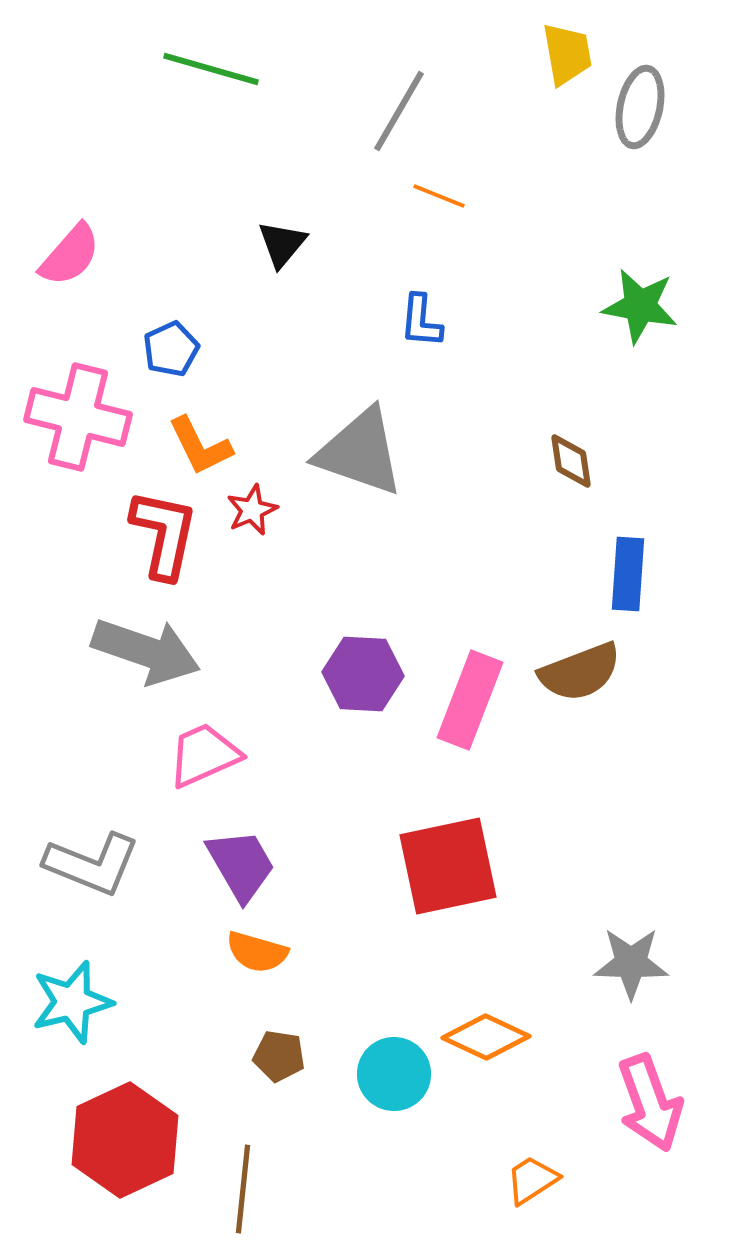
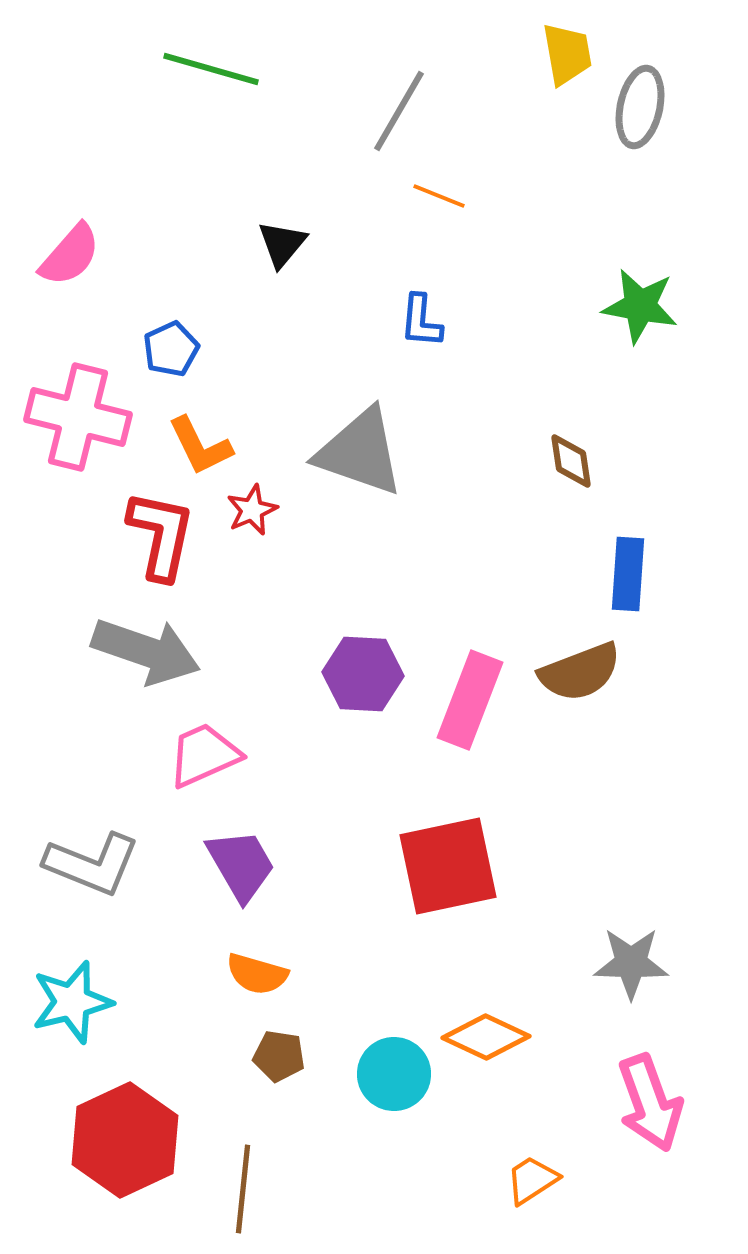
red L-shape: moved 3 px left, 1 px down
orange semicircle: moved 22 px down
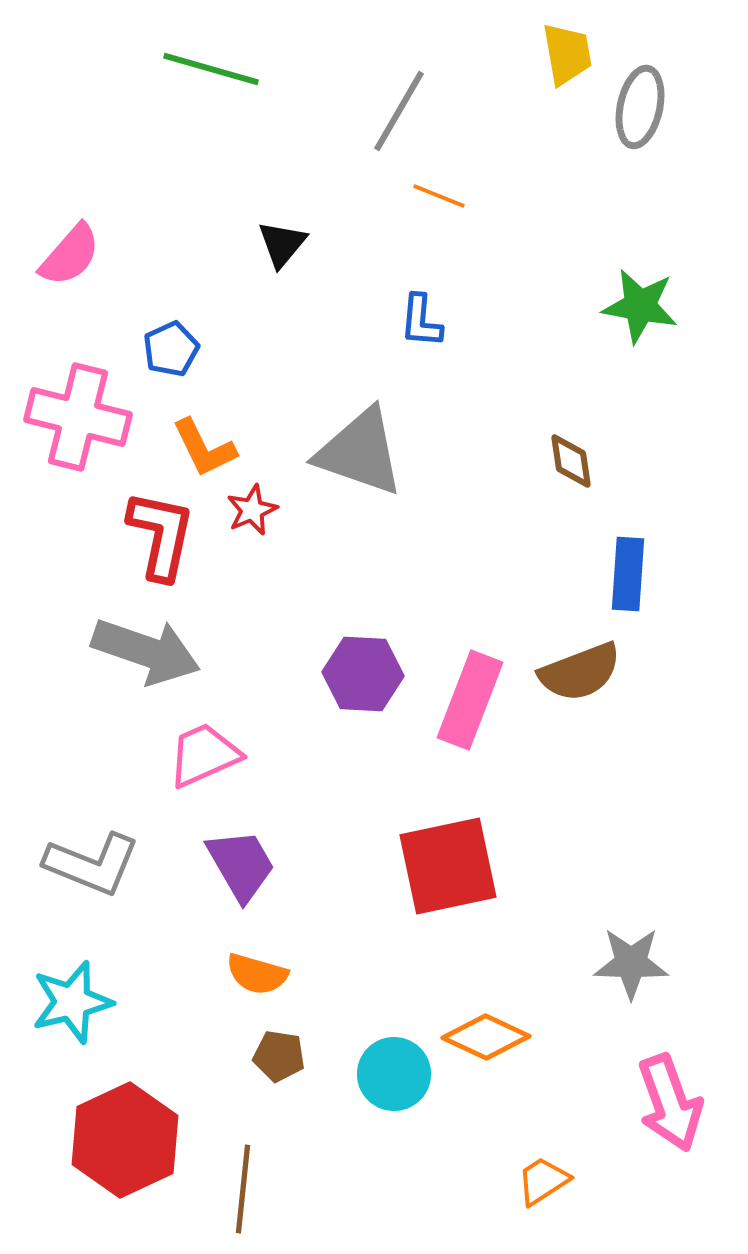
orange L-shape: moved 4 px right, 2 px down
pink arrow: moved 20 px right
orange trapezoid: moved 11 px right, 1 px down
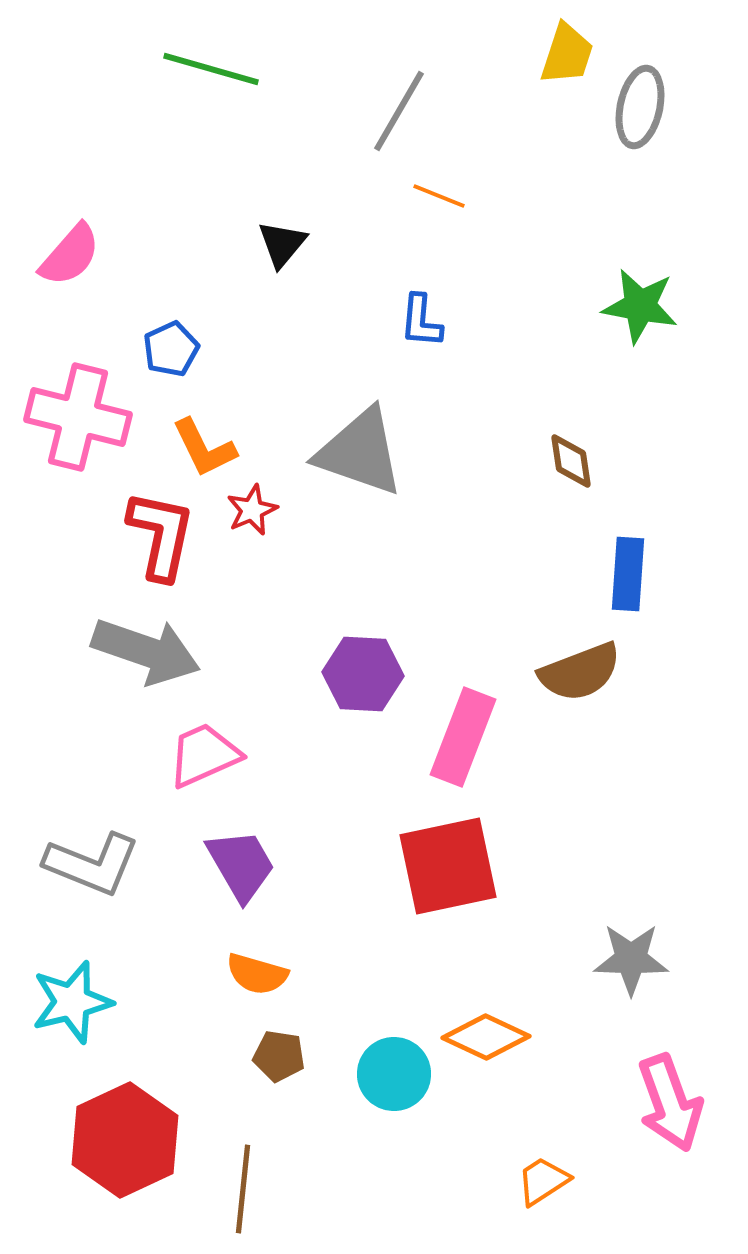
yellow trapezoid: rotated 28 degrees clockwise
pink rectangle: moved 7 px left, 37 px down
gray star: moved 4 px up
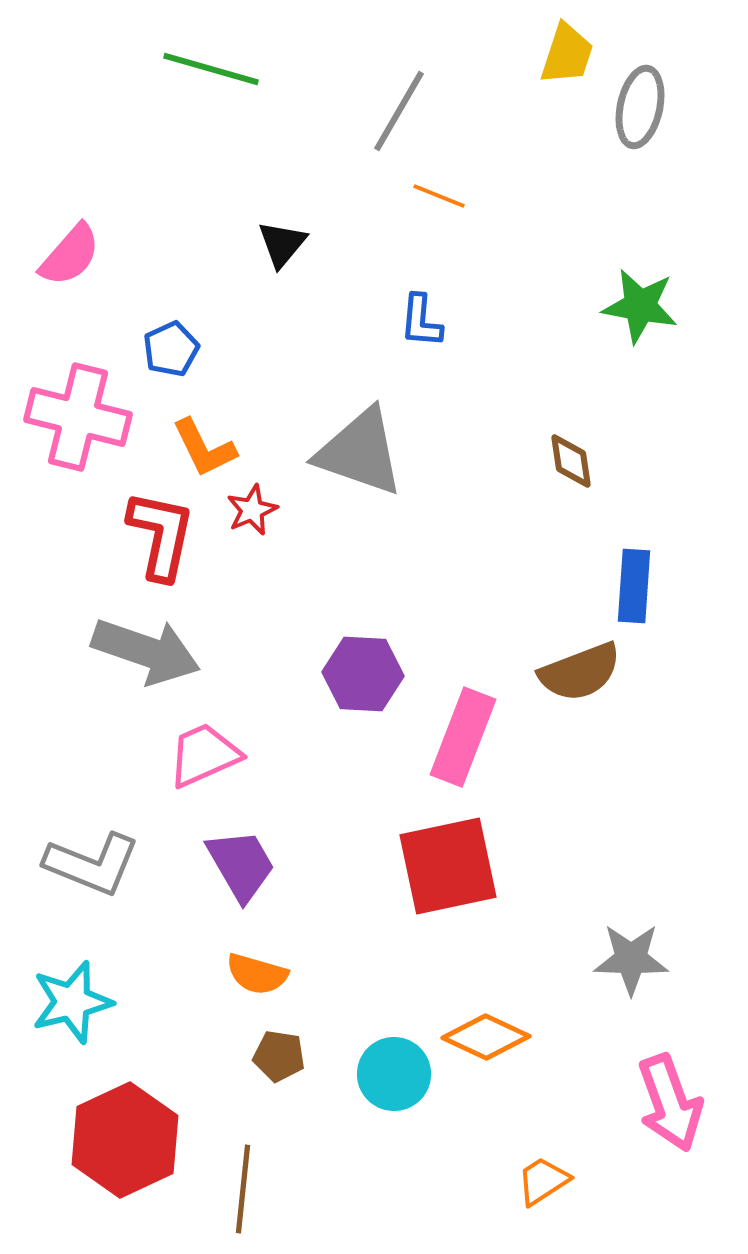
blue rectangle: moved 6 px right, 12 px down
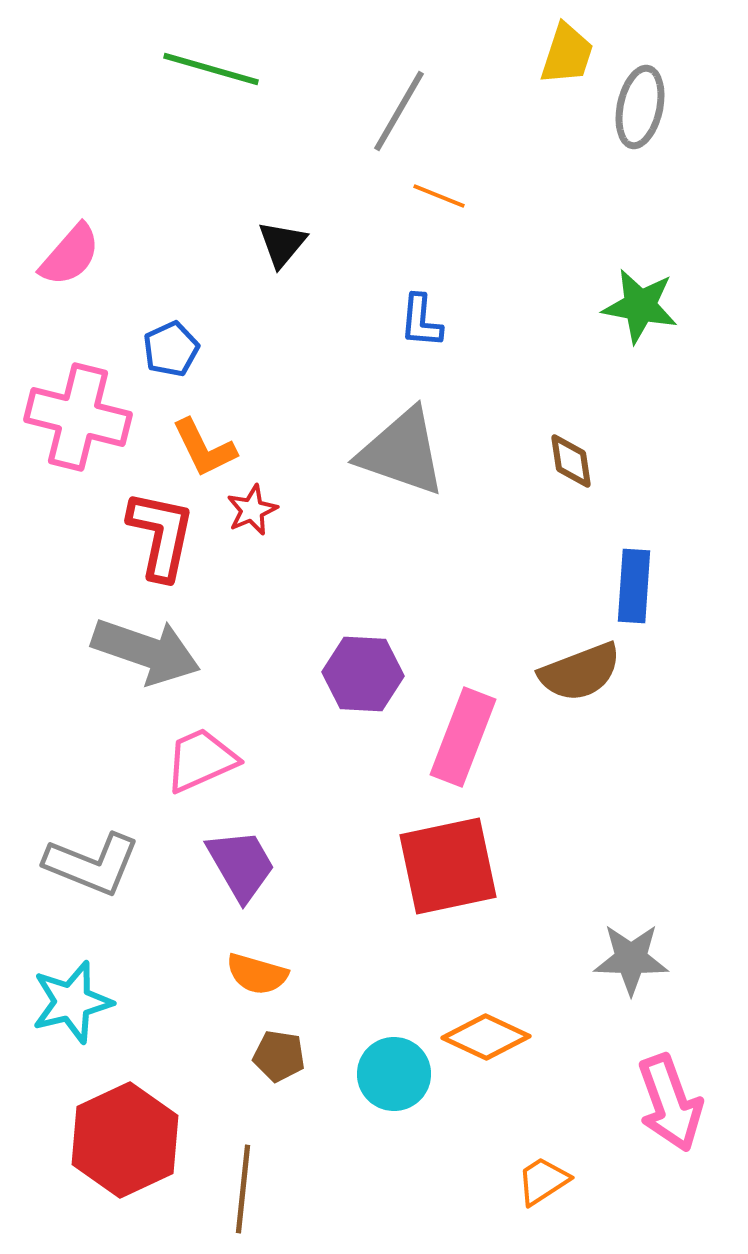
gray triangle: moved 42 px right
pink trapezoid: moved 3 px left, 5 px down
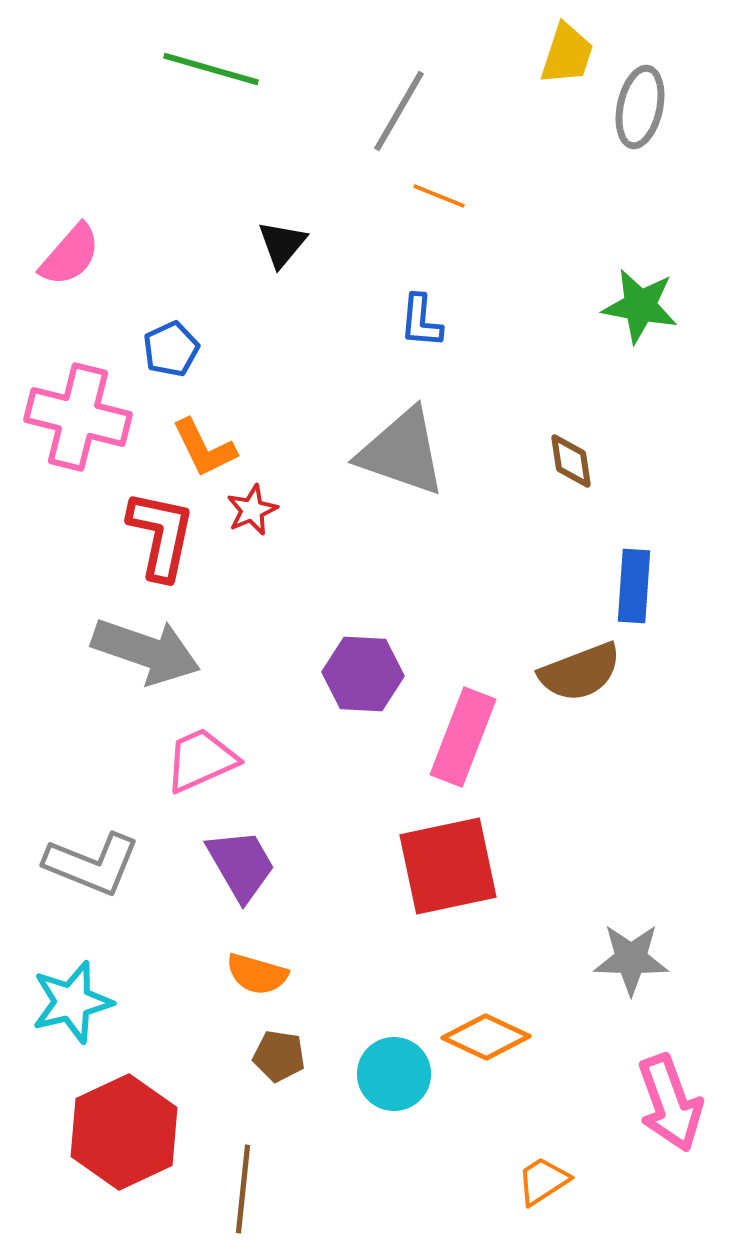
red hexagon: moved 1 px left, 8 px up
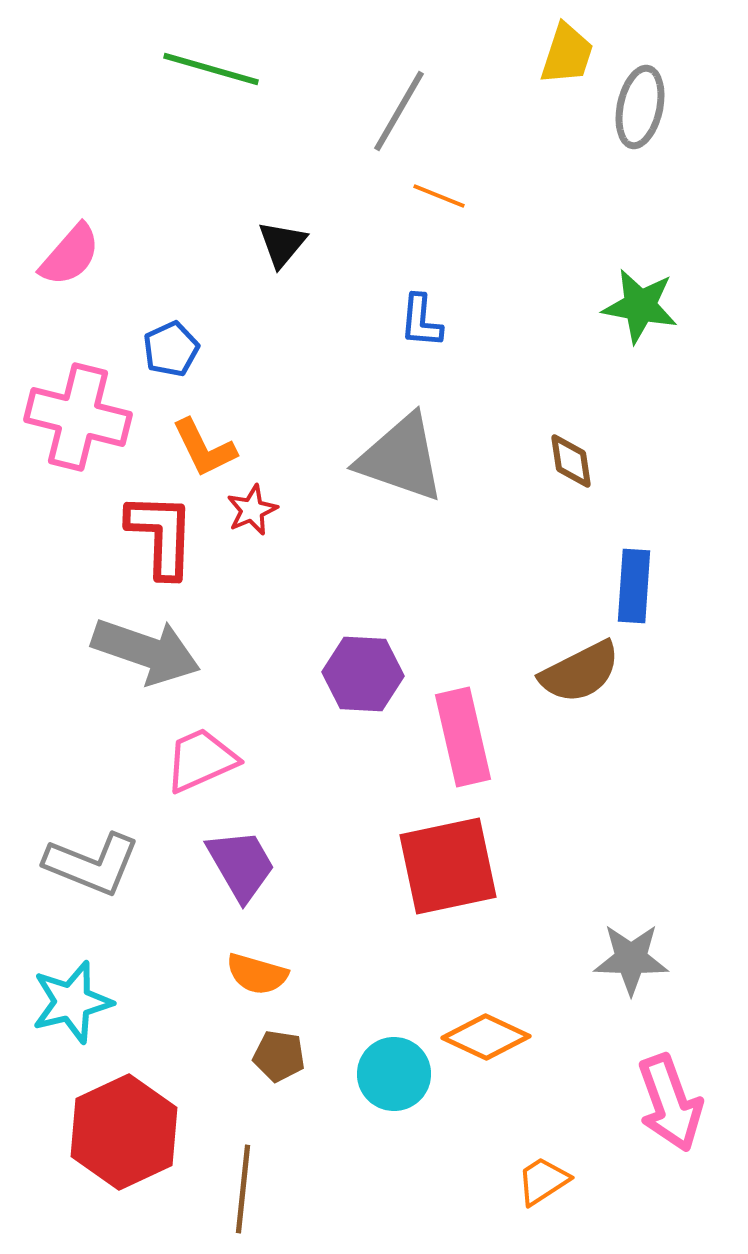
gray triangle: moved 1 px left, 6 px down
red L-shape: rotated 10 degrees counterclockwise
brown semicircle: rotated 6 degrees counterclockwise
pink rectangle: rotated 34 degrees counterclockwise
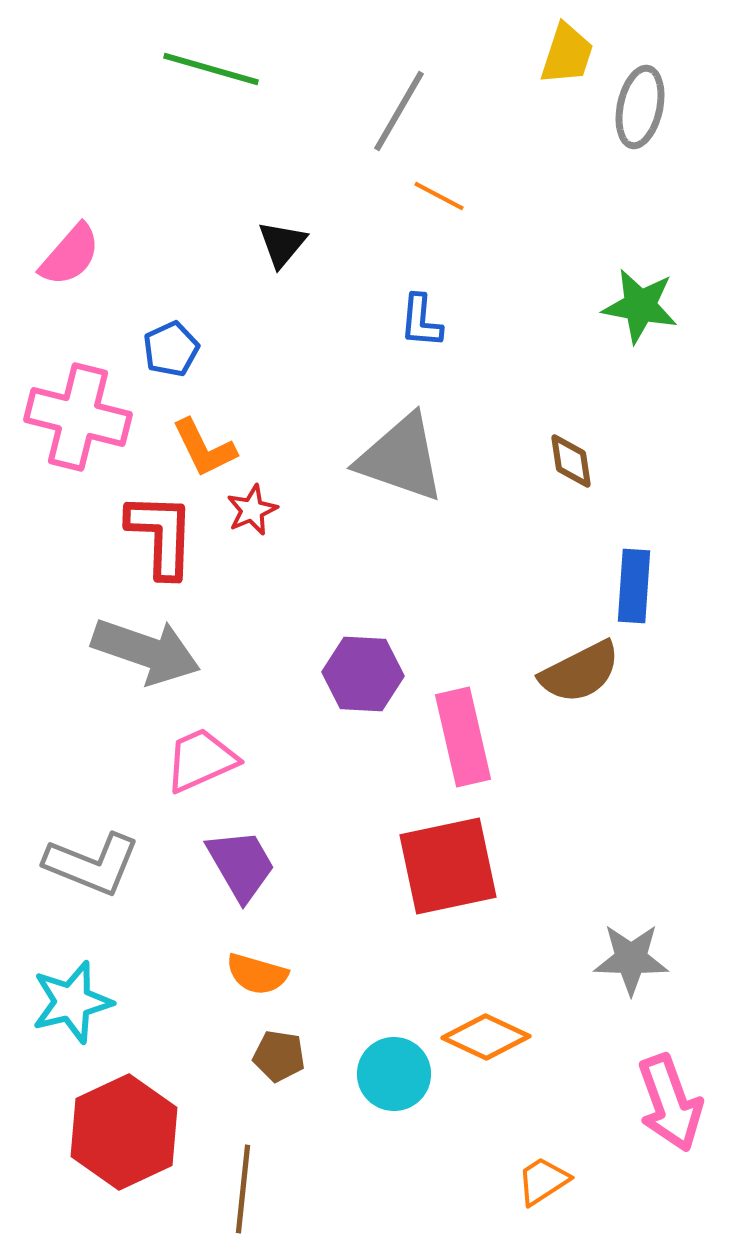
orange line: rotated 6 degrees clockwise
